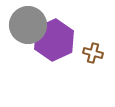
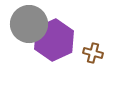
gray circle: moved 1 px right, 1 px up
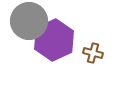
gray circle: moved 3 px up
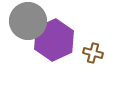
gray circle: moved 1 px left
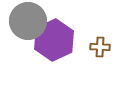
brown cross: moved 7 px right, 6 px up; rotated 12 degrees counterclockwise
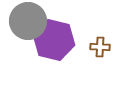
purple hexagon: rotated 21 degrees counterclockwise
